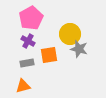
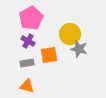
orange triangle: moved 4 px right; rotated 28 degrees clockwise
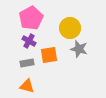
yellow circle: moved 6 px up
purple cross: moved 1 px right
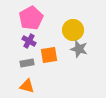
yellow circle: moved 3 px right, 2 px down
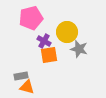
pink pentagon: rotated 15 degrees clockwise
yellow circle: moved 6 px left, 2 px down
purple cross: moved 15 px right
gray rectangle: moved 6 px left, 13 px down
orange triangle: moved 1 px down
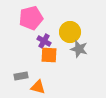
yellow circle: moved 3 px right
orange square: rotated 12 degrees clockwise
orange triangle: moved 11 px right
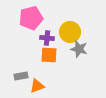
purple cross: moved 3 px right, 3 px up; rotated 24 degrees counterclockwise
orange triangle: moved 1 px left, 1 px up; rotated 35 degrees counterclockwise
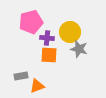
pink pentagon: moved 4 px down
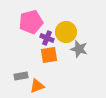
yellow circle: moved 4 px left
purple cross: rotated 16 degrees clockwise
orange square: rotated 12 degrees counterclockwise
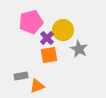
yellow circle: moved 3 px left, 2 px up
purple cross: rotated 24 degrees clockwise
gray star: rotated 12 degrees clockwise
